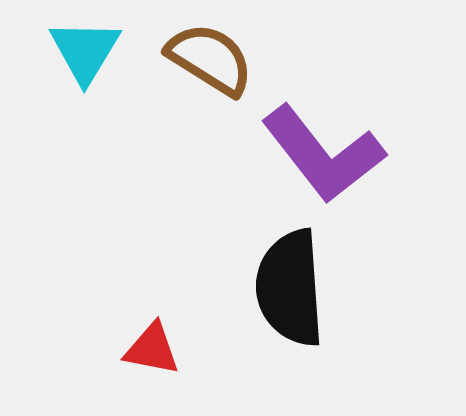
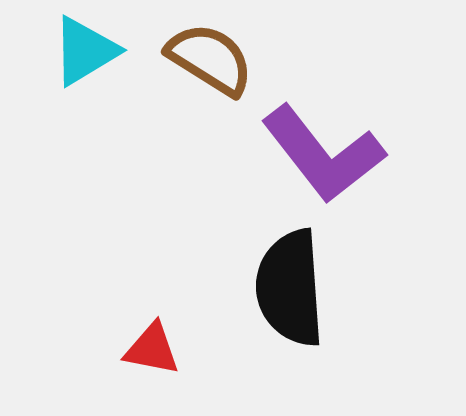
cyan triangle: rotated 28 degrees clockwise
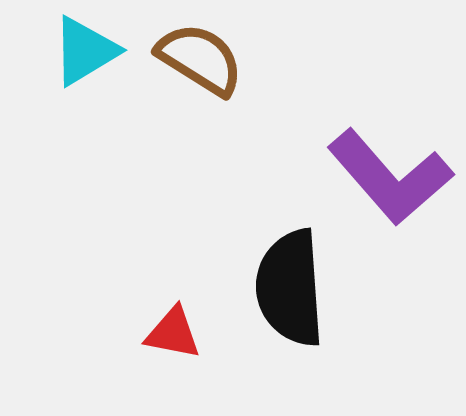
brown semicircle: moved 10 px left
purple L-shape: moved 67 px right, 23 px down; rotated 3 degrees counterclockwise
red triangle: moved 21 px right, 16 px up
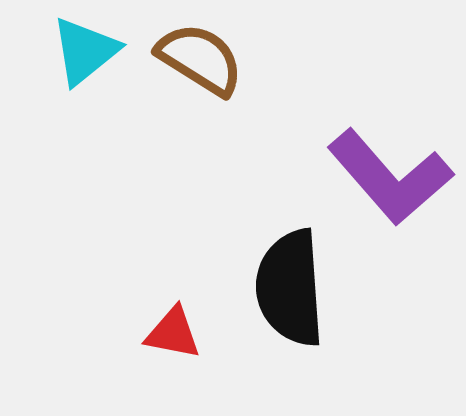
cyan triangle: rotated 8 degrees counterclockwise
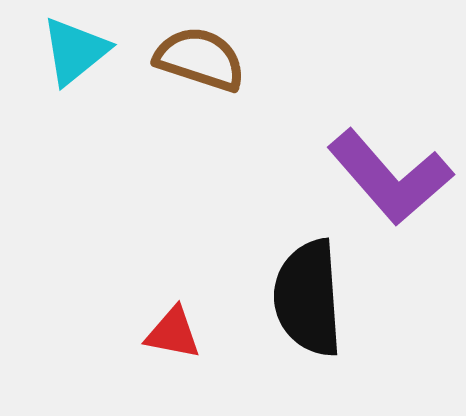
cyan triangle: moved 10 px left
brown semicircle: rotated 14 degrees counterclockwise
black semicircle: moved 18 px right, 10 px down
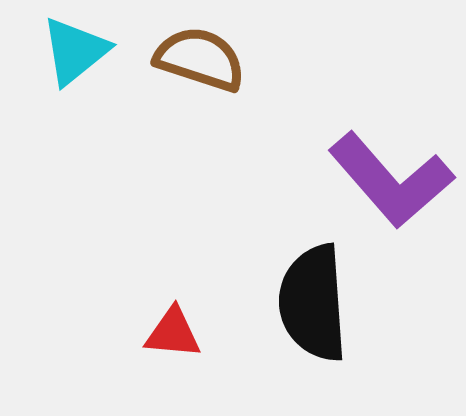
purple L-shape: moved 1 px right, 3 px down
black semicircle: moved 5 px right, 5 px down
red triangle: rotated 6 degrees counterclockwise
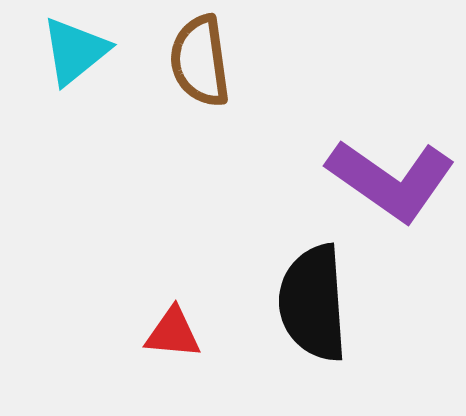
brown semicircle: moved 2 px down; rotated 116 degrees counterclockwise
purple L-shape: rotated 14 degrees counterclockwise
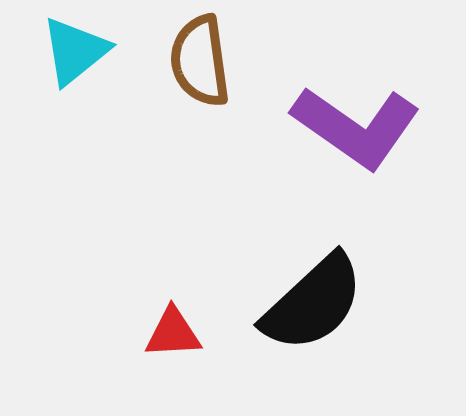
purple L-shape: moved 35 px left, 53 px up
black semicircle: rotated 129 degrees counterclockwise
red triangle: rotated 8 degrees counterclockwise
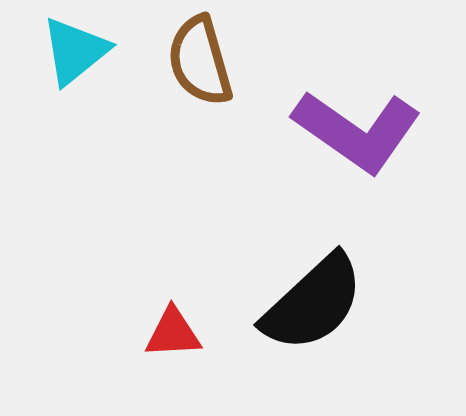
brown semicircle: rotated 8 degrees counterclockwise
purple L-shape: moved 1 px right, 4 px down
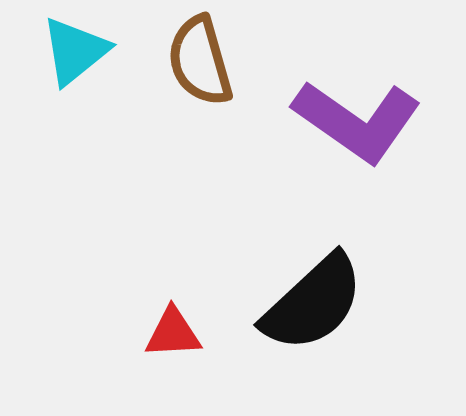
purple L-shape: moved 10 px up
